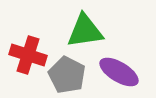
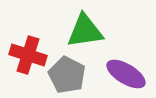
purple ellipse: moved 7 px right, 2 px down
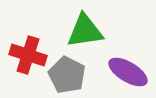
purple ellipse: moved 2 px right, 2 px up
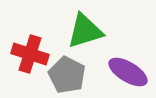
green triangle: rotated 9 degrees counterclockwise
red cross: moved 2 px right, 1 px up
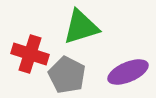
green triangle: moved 4 px left, 4 px up
purple ellipse: rotated 54 degrees counterclockwise
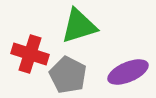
green triangle: moved 2 px left, 1 px up
gray pentagon: moved 1 px right
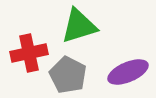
red cross: moved 1 px left, 1 px up; rotated 30 degrees counterclockwise
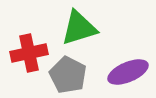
green triangle: moved 2 px down
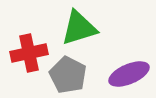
purple ellipse: moved 1 px right, 2 px down
